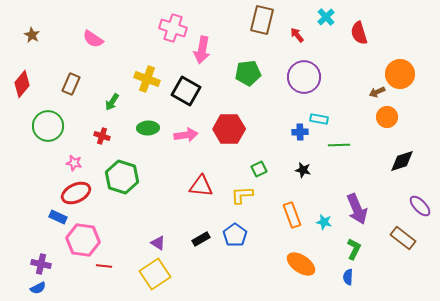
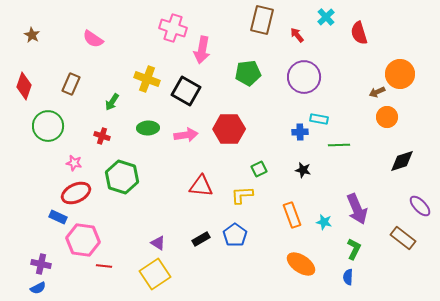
red diamond at (22, 84): moved 2 px right, 2 px down; rotated 20 degrees counterclockwise
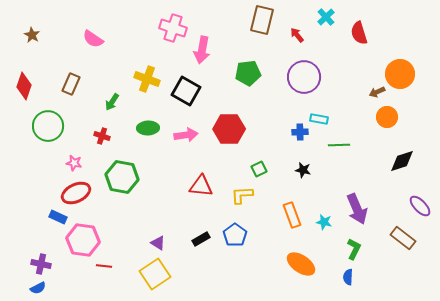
green hexagon at (122, 177): rotated 8 degrees counterclockwise
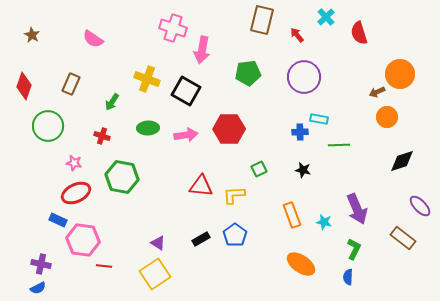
yellow L-shape at (242, 195): moved 8 px left
blue rectangle at (58, 217): moved 3 px down
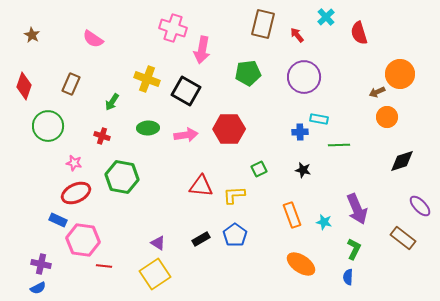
brown rectangle at (262, 20): moved 1 px right, 4 px down
